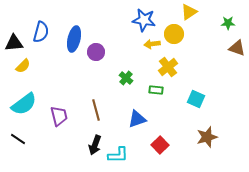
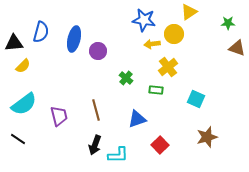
purple circle: moved 2 px right, 1 px up
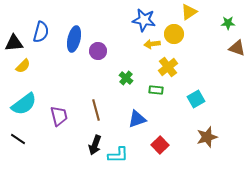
cyan square: rotated 36 degrees clockwise
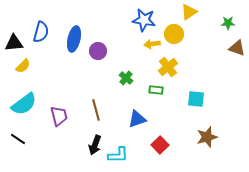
cyan square: rotated 36 degrees clockwise
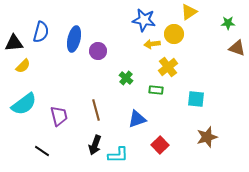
black line: moved 24 px right, 12 px down
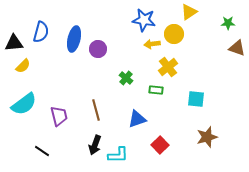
purple circle: moved 2 px up
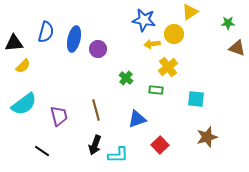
yellow triangle: moved 1 px right
blue semicircle: moved 5 px right
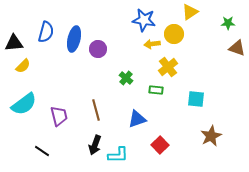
brown star: moved 4 px right, 1 px up; rotated 10 degrees counterclockwise
